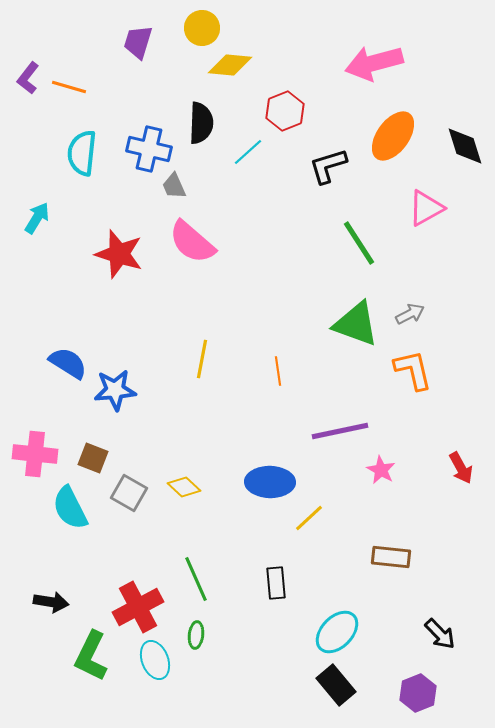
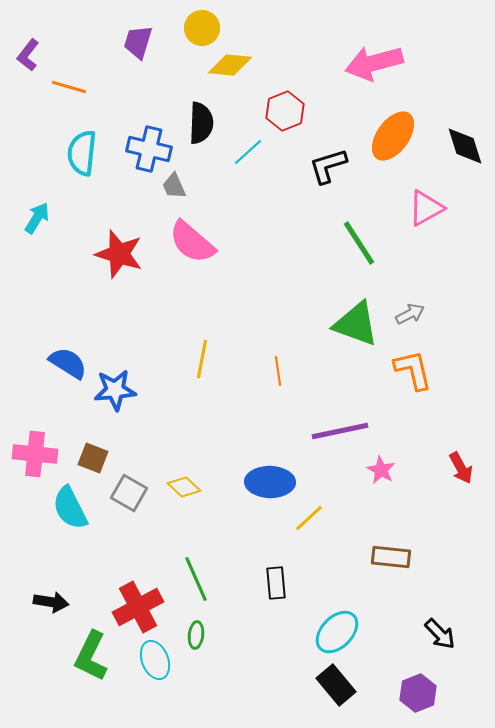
purple L-shape at (28, 78): moved 23 px up
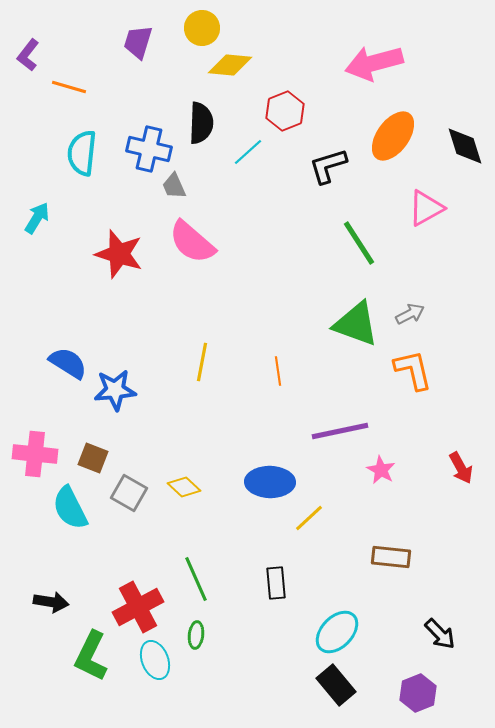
yellow line at (202, 359): moved 3 px down
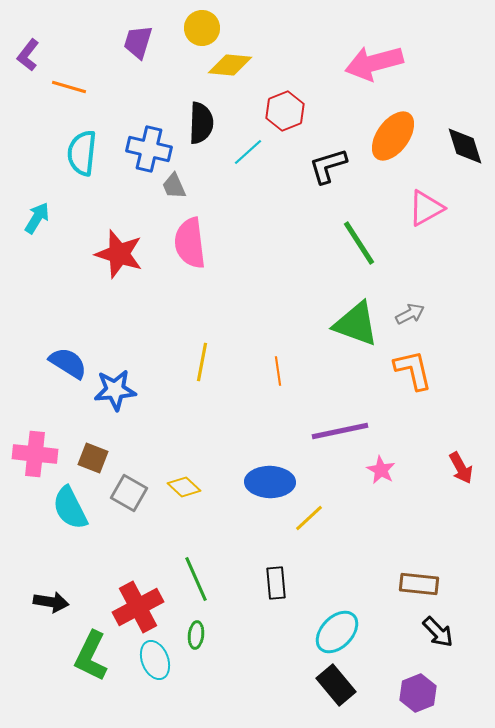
pink semicircle at (192, 242): moved 2 px left, 1 px down; rotated 42 degrees clockwise
brown rectangle at (391, 557): moved 28 px right, 27 px down
black arrow at (440, 634): moved 2 px left, 2 px up
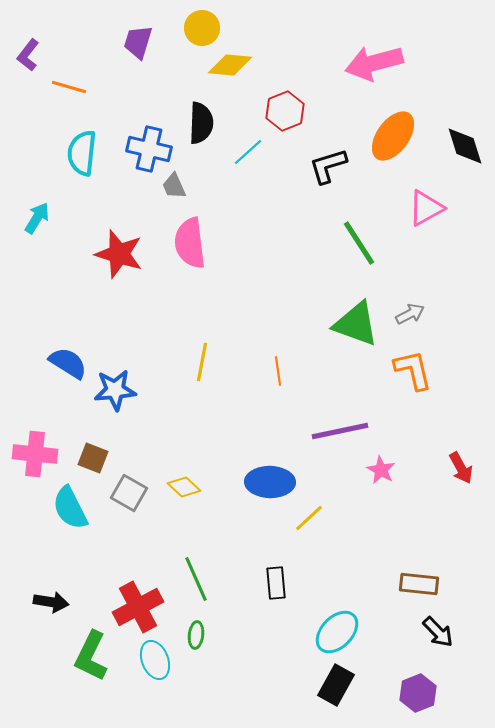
black rectangle at (336, 685): rotated 69 degrees clockwise
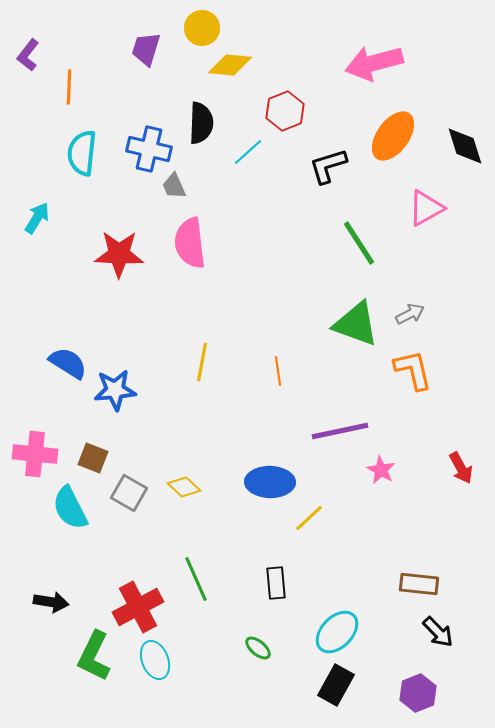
purple trapezoid at (138, 42): moved 8 px right, 7 px down
orange line at (69, 87): rotated 76 degrees clockwise
red star at (119, 254): rotated 15 degrees counterclockwise
green ellipse at (196, 635): moved 62 px right, 13 px down; rotated 56 degrees counterclockwise
green L-shape at (91, 656): moved 3 px right
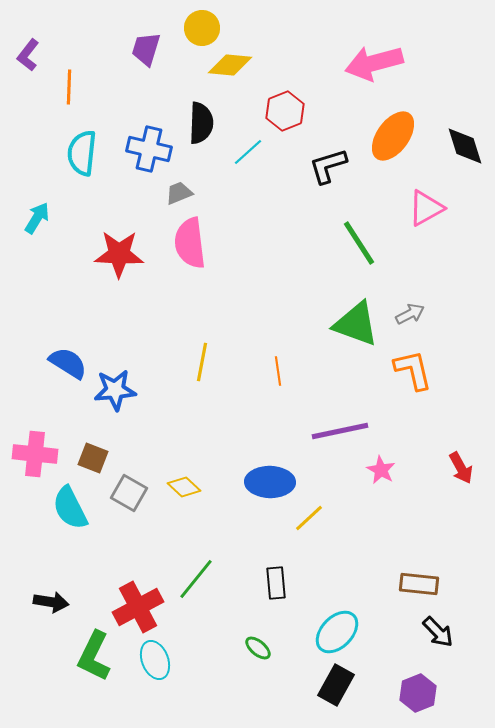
gray trapezoid at (174, 186): moved 5 px right, 7 px down; rotated 92 degrees clockwise
green line at (196, 579): rotated 63 degrees clockwise
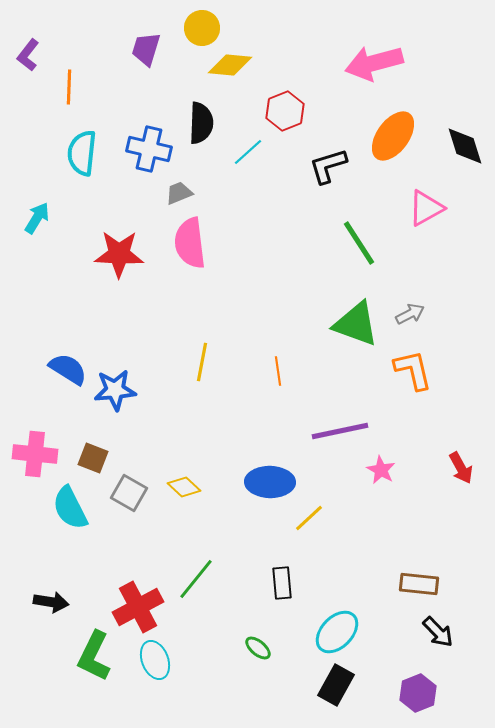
blue semicircle at (68, 363): moved 6 px down
black rectangle at (276, 583): moved 6 px right
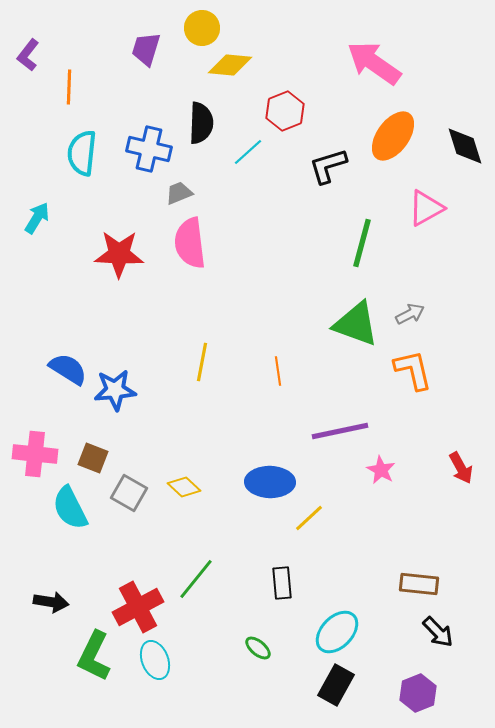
pink arrow at (374, 63): rotated 50 degrees clockwise
green line at (359, 243): moved 3 px right; rotated 48 degrees clockwise
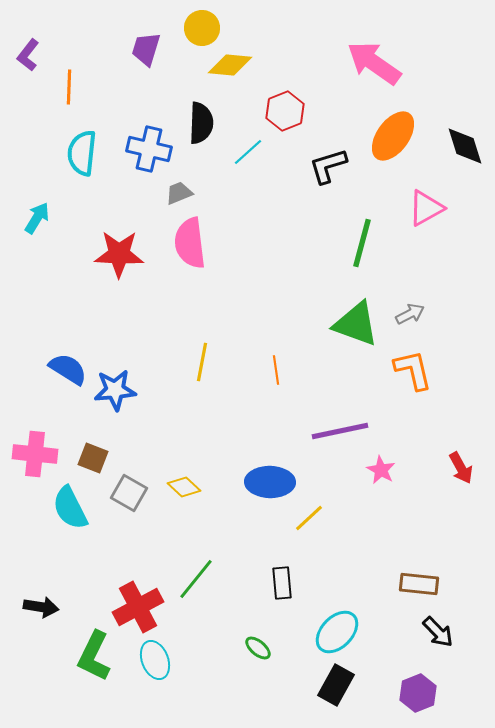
orange line at (278, 371): moved 2 px left, 1 px up
black arrow at (51, 602): moved 10 px left, 5 px down
